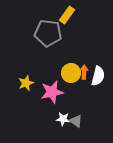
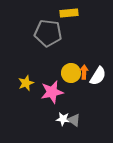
yellow rectangle: moved 2 px right, 2 px up; rotated 48 degrees clockwise
white semicircle: rotated 18 degrees clockwise
gray triangle: moved 2 px left, 1 px up
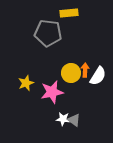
orange arrow: moved 1 px right, 2 px up
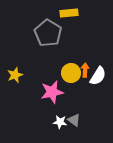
gray pentagon: rotated 24 degrees clockwise
yellow star: moved 11 px left, 8 px up
white star: moved 3 px left, 3 px down
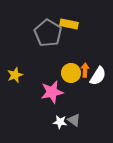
yellow rectangle: moved 11 px down; rotated 18 degrees clockwise
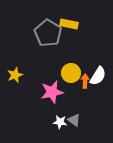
orange arrow: moved 11 px down
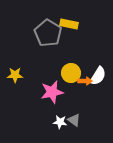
yellow star: rotated 21 degrees clockwise
orange arrow: rotated 88 degrees clockwise
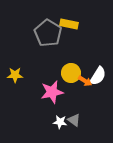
orange arrow: rotated 32 degrees clockwise
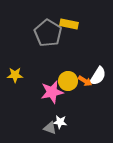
yellow circle: moved 3 px left, 8 px down
gray triangle: moved 24 px left, 8 px down; rotated 16 degrees counterclockwise
